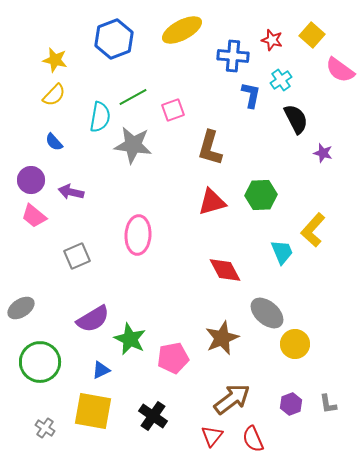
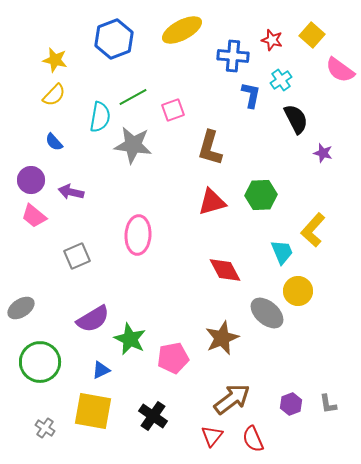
yellow circle at (295, 344): moved 3 px right, 53 px up
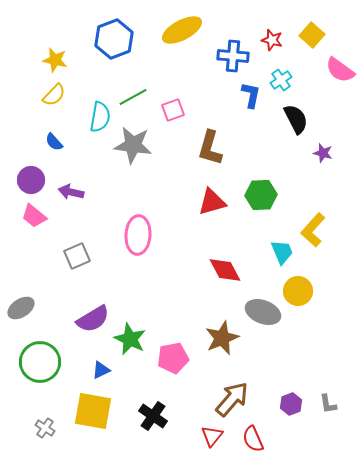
gray ellipse at (267, 313): moved 4 px left, 1 px up; rotated 20 degrees counterclockwise
brown arrow at (232, 399): rotated 12 degrees counterclockwise
